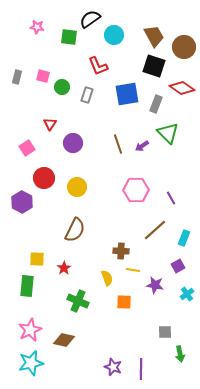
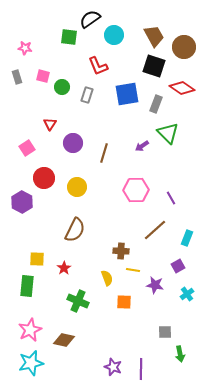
pink star at (37, 27): moved 12 px left, 21 px down
gray rectangle at (17, 77): rotated 32 degrees counterclockwise
brown line at (118, 144): moved 14 px left, 9 px down; rotated 36 degrees clockwise
cyan rectangle at (184, 238): moved 3 px right
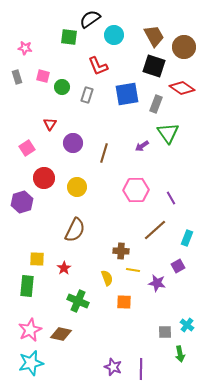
green triangle at (168, 133): rotated 10 degrees clockwise
purple hexagon at (22, 202): rotated 15 degrees clockwise
purple star at (155, 285): moved 2 px right, 2 px up
cyan cross at (187, 294): moved 31 px down; rotated 16 degrees counterclockwise
brown diamond at (64, 340): moved 3 px left, 6 px up
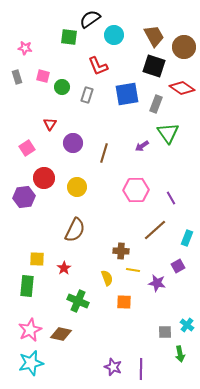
purple hexagon at (22, 202): moved 2 px right, 5 px up; rotated 10 degrees clockwise
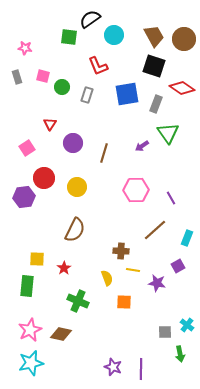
brown circle at (184, 47): moved 8 px up
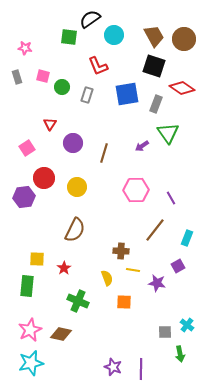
brown line at (155, 230): rotated 10 degrees counterclockwise
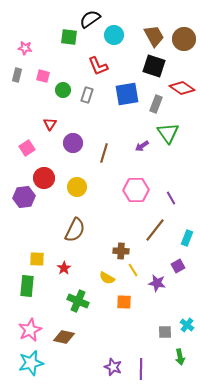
gray rectangle at (17, 77): moved 2 px up; rotated 32 degrees clockwise
green circle at (62, 87): moved 1 px right, 3 px down
yellow line at (133, 270): rotated 48 degrees clockwise
yellow semicircle at (107, 278): rotated 140 degrees clockwise
brown diamond at (61, 334): moved 3 px right, 3 px down
green arrow at (180, 354): moved 3 px down
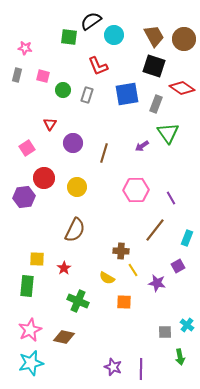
black semicircle at (90, 19): moved 1 px right, 2 px down
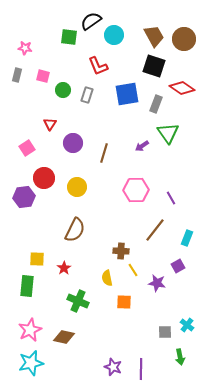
yellow semicircle at (107, 278): rotated 49 degrees clockwise
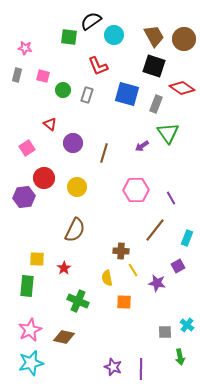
blue square at (127, 94): rotated 25 degrees clockwise
red triangle at (50, 124): rotated 24 degrees counterclockwise
